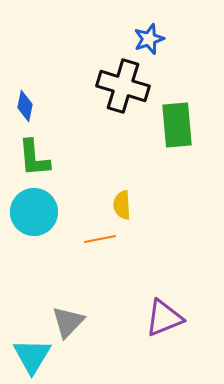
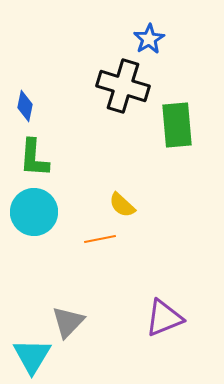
blue star: rotated 12 degrees counterclockwise
green L-shape: rotated 9 degrees clockwise
yellow semicircle: rotated 44 degrees counterclockwise
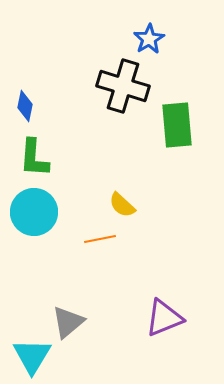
gray triangle: rotated 6 degrees clockwise
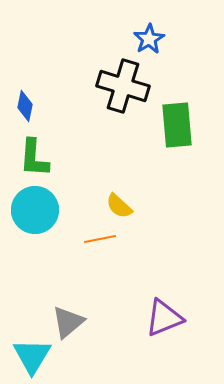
yellow semicircle: moved 3 px left, 1 px down
cyan circle: moved 1 px right, 2 px up
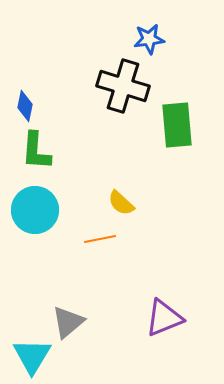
blue star: rotated 24 degrees clockwise
green L-shape: moved 2 px right, 7 px up
yellow semicircle: moved 2 px right, 3 px up
